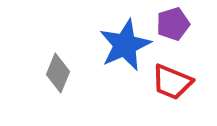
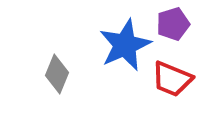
gray diamond: moved 1 px left, 1 px down
red trapezoid: moved 3 px up
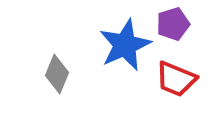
red trapezoid: moved 4 px right
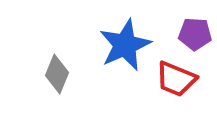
purple pentagon: moved 22 px right, 10 px down; rotated 20 degrees clockwise
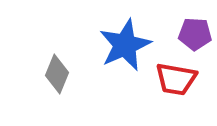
red trapezoid: rotated 12 degrees counterclockwise
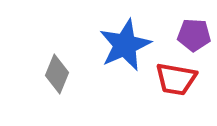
purple pentagon: moved 1 px left, 1 px down
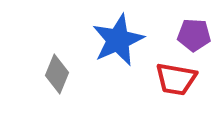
blue star: moved 7 px left, 5 px up
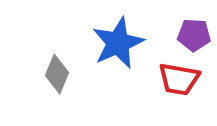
blue star: moved 3 px down
red trapezoid: moved 3 px right
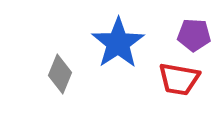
blue star: rotated 10 degrees counterclockwise
gray diamond: moved 3 px right
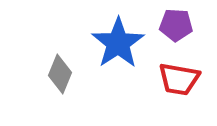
purple pentagon: moved 18 px left, 10 px up
